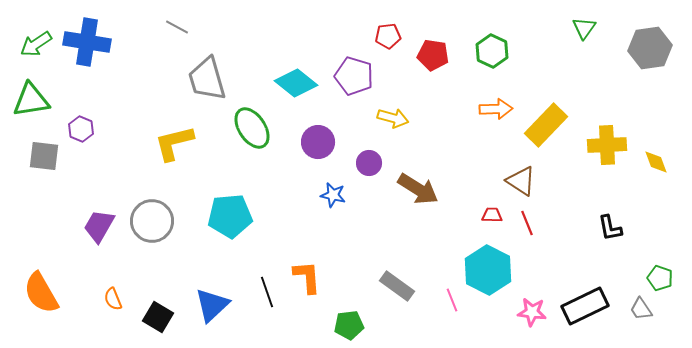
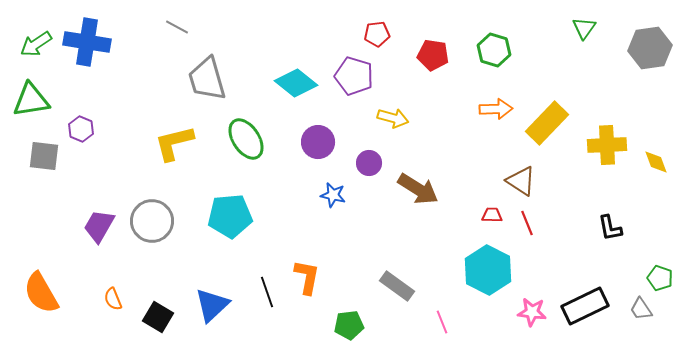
red pentagon at (388, 36): moved 11 px left, 2 px up
green hexagon at (492, 51): moved 2 px right, 1 px up; rotated 8 degrees counterclockwise
yellow rectangle at (546, 125): moved 1 px right, 2 px up
green ellipse at (252, 128): moved 6 px left, 11 px down
orange L-shape at (307, 277): rotated 15 degrees clockwise
pink line at (452, 300): moved 10 px left, 22 px down
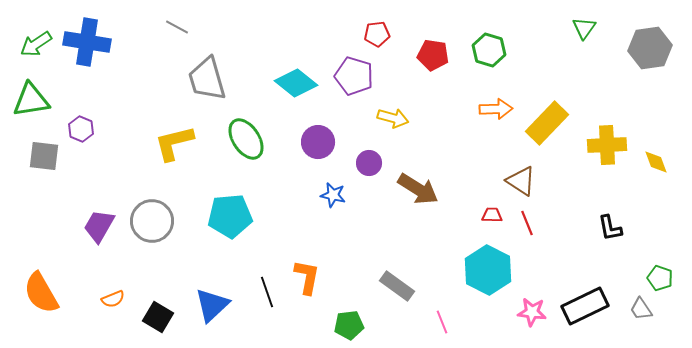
green hexagon at (494, 50): moved 5 px left
orange semicircle at (113, 299): rotated 90 degrees counterclockwise
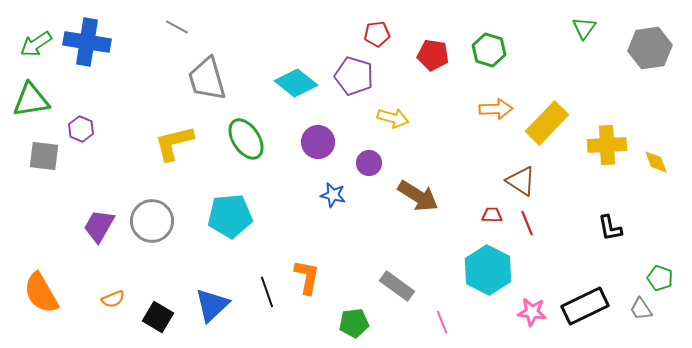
brown arrow at (418, 189): moved 7 px down
green pentagon at (349, 325): moved 5 px right, 2 px up
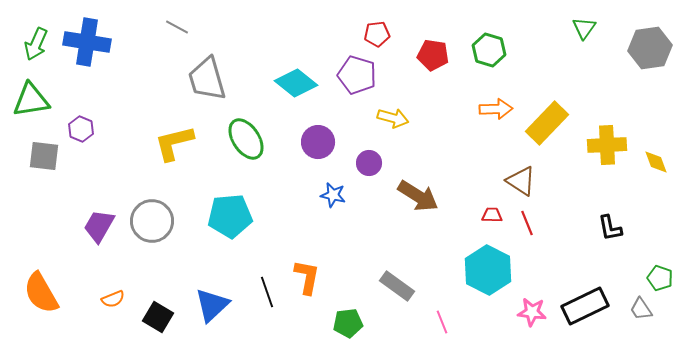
green arrow at (36, 44): rotated 32 degrees counterclockwise
purple pentagon at (354, 76): moved 3 px right, 1 px up
green pentagon at (354, 323): moved 6 px left
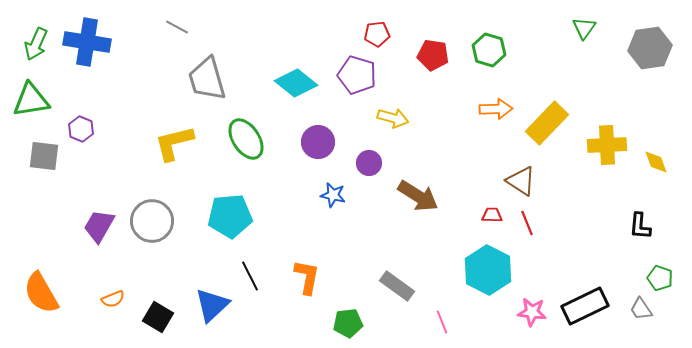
black L-shape at (610, 228): moved 30 px right, 2 px up; rotated 16 degrees clockwise
black line at (267, 292): moved 17 px left, 16 px up; rotated 8 degrees counterclockwise
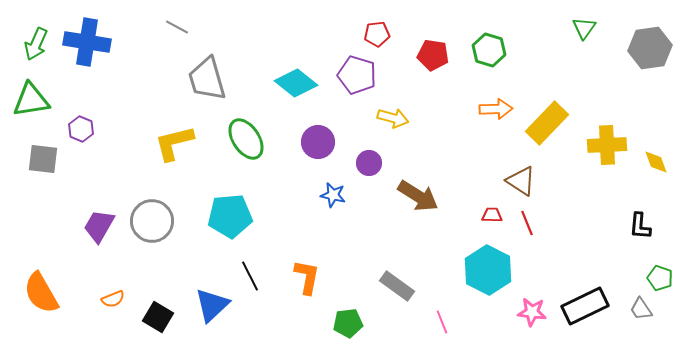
gray square at (44, 156): moved 1 px left, 3 px down
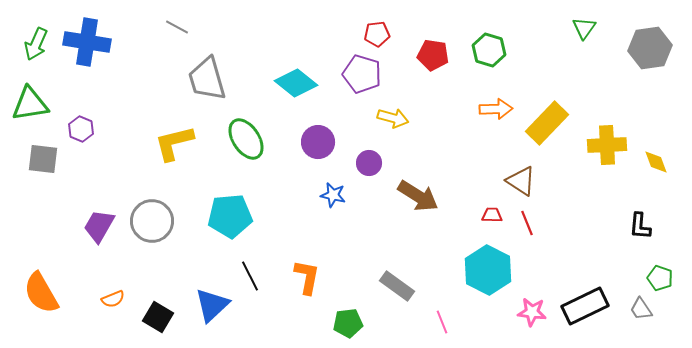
purple pentagon at (357, 75): moved 5 px right, 1 px up
green triangle at (31, 100): moved 1 px left, 4 px down
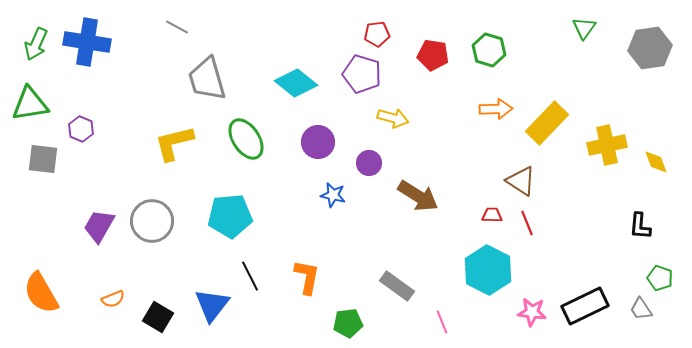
yellow cross at (607, 145): rotated 9 degrees counterclockwise
blue triangle at (212, 305): rotated 9 degrees counterclockwise
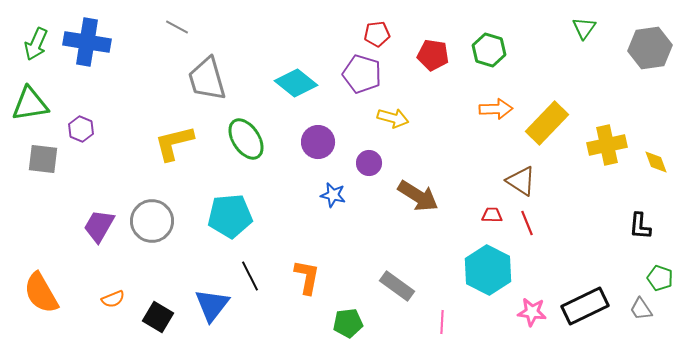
pink line at (442, 322): rotated 25 degrees clockwise
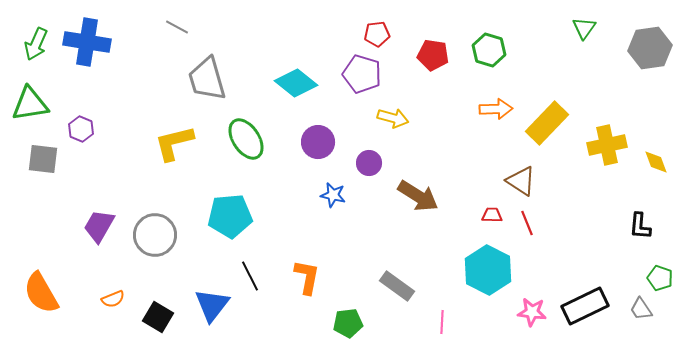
gray circle at (152, 221): moved 3 px right, 14 px down
